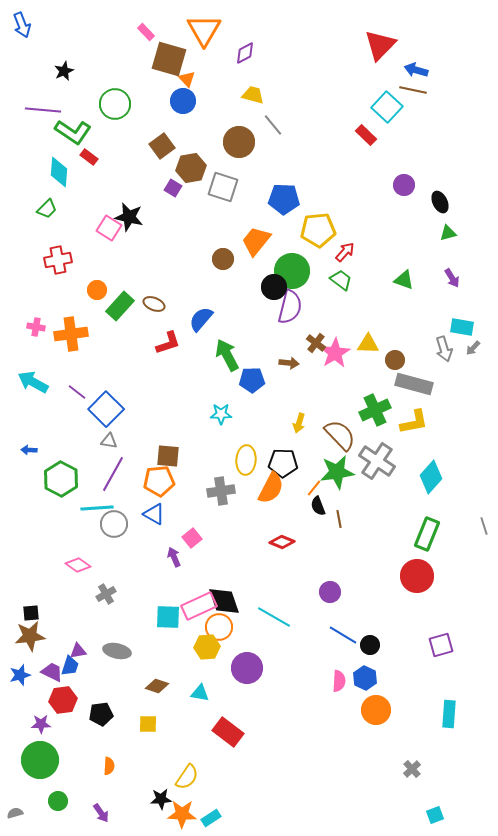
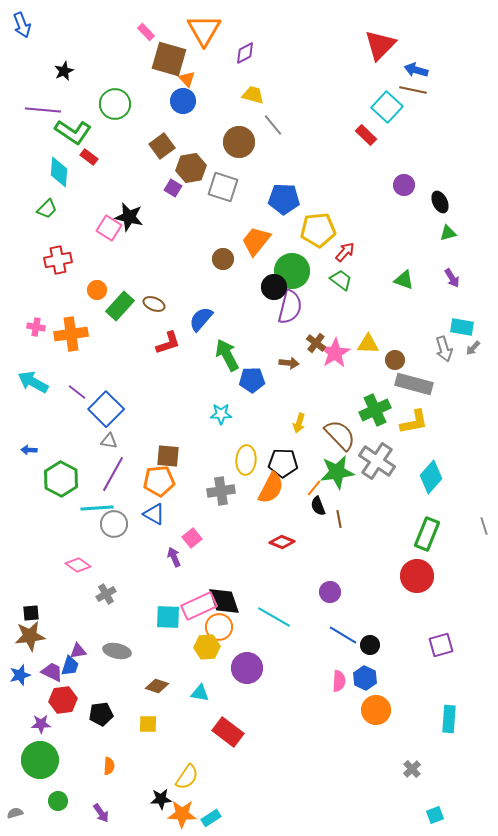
cyan rectangle at (449, 714): moved 5 px down
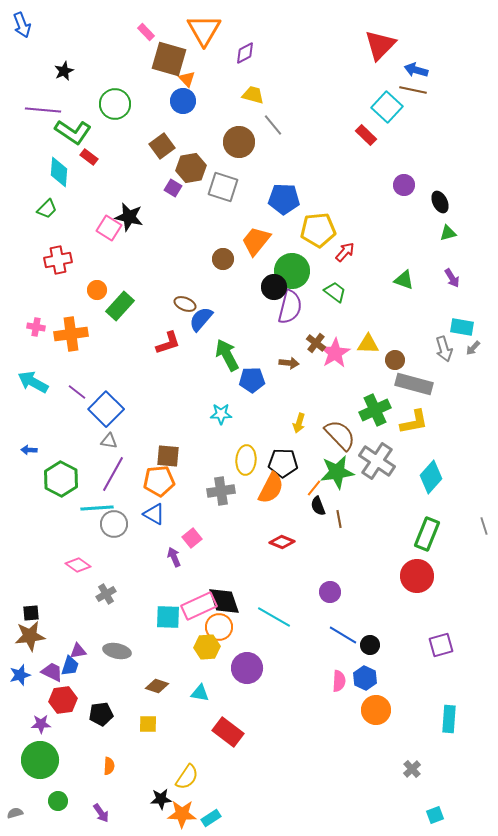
green trapezoid at (341, 280): moved 6 px left, 12 px down
brown ellipse at (154, 304): moved 31 px right
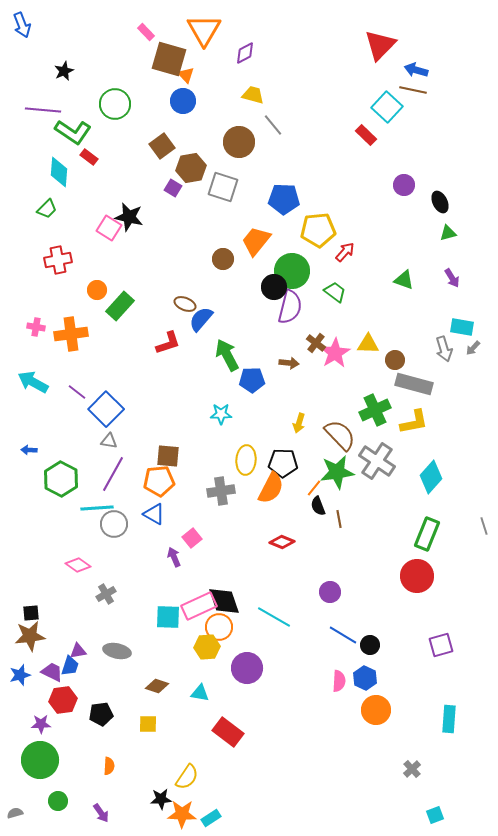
orange triangle at (187, 79): moved 1 px left, 4 px up
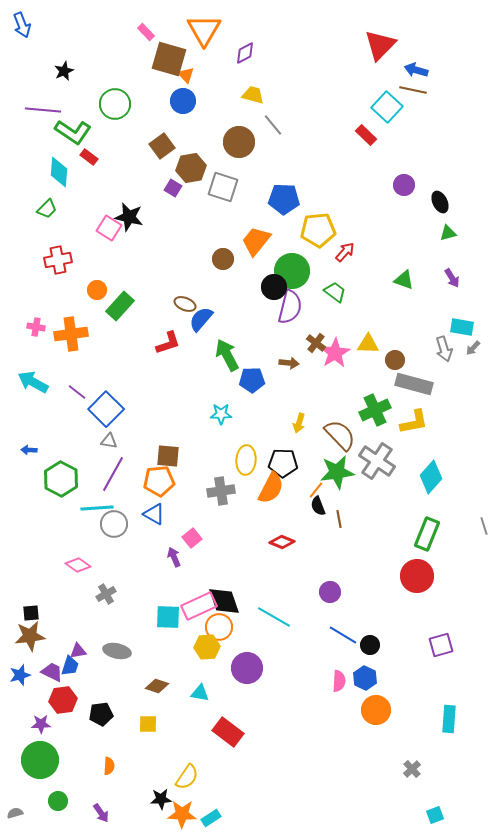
orange line at (314, 488): moved 2 px right, 2 px down
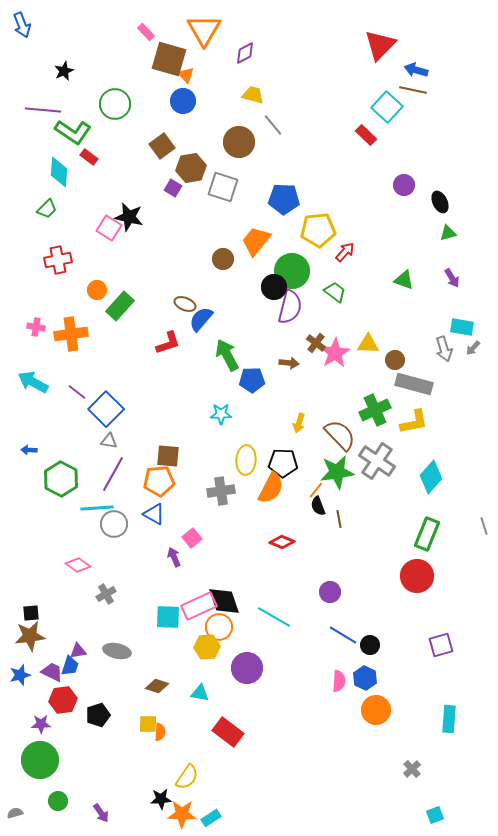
black pentagon at (101, 714): moved 3 px left, 1 px down; rotated 10 degrees counterclockwise
orange semicircle at (109, 766): moved 51 px right, 34 px up
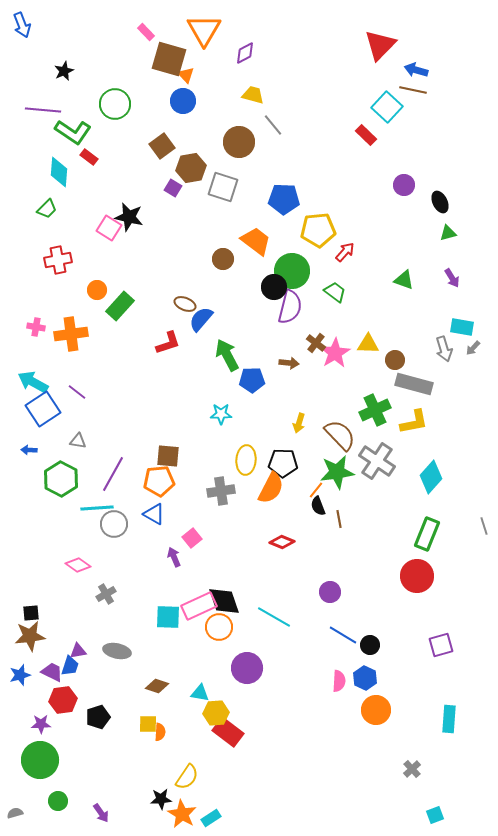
orange trapezoid at (256, 241): rotated 88 degrees clockwise
blue square at (106, 409): moved 63 px left; rotated 12 degrees clockwise
gray triangle at (109, 441): moved 31 px left
yellow hexagon at (207, 647): moved 9 px right, 66 px down
black pentagon at (98, 715): moved 2 px down
orange star at (182, 814): rotated 28 degrees clockwise
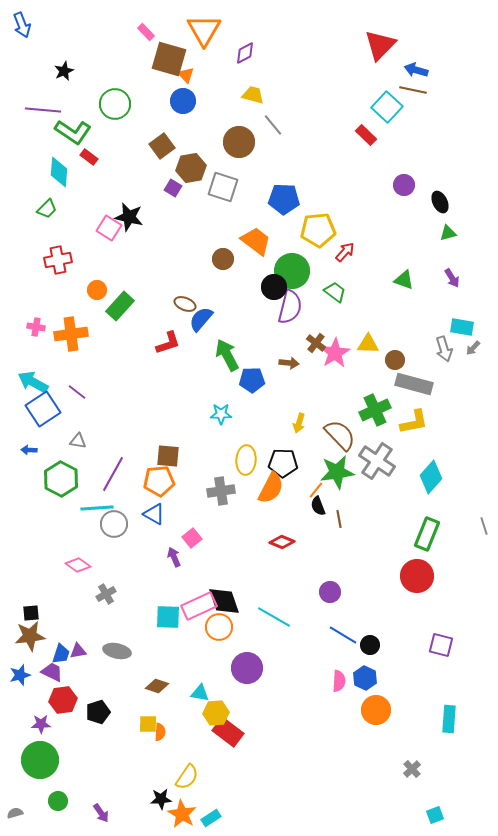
purple square at (441, 645): rotated 30 degrees clockwise
blue trapezoid at (70, 666): moved 9 px left, 12 px up
black pentagon at (98, 717): moved 5 px up
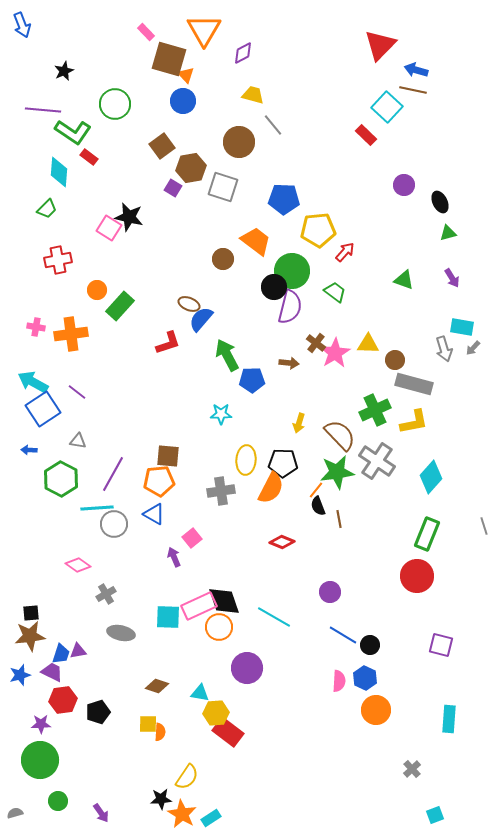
purple diamond at (245, 53): moved 2 px left
brown ellipse at (185, 304): moved 4 px right
gray ellipse at (117, 651): moved 4 px right, 18 px up
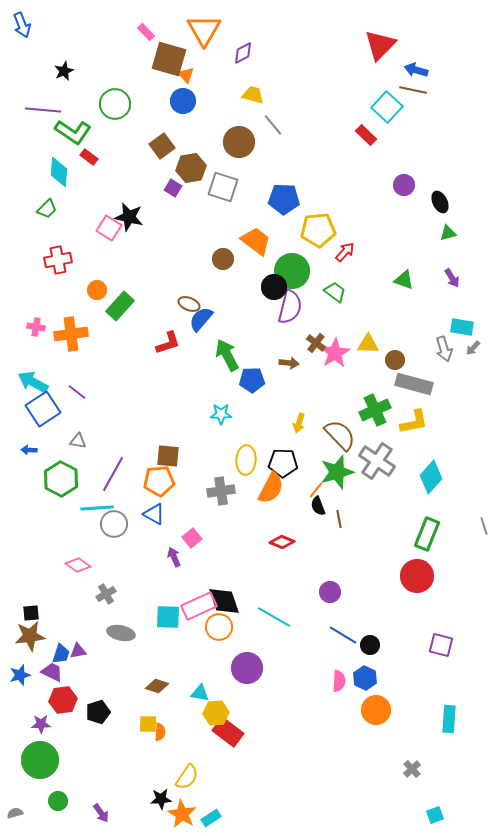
green star at (337, 472): rotated 8 degrees counterclockwise
